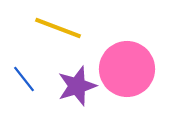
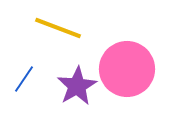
blue line: rotated 72 degrees clockwise
purple star: rotated 12 degrees counterclockwise
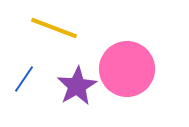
yellow line: moved 4 px left
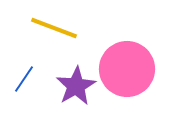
purple star: moved 1 px left
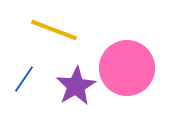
yellow line: moved 2 px down
pink circle: moved 1 px up
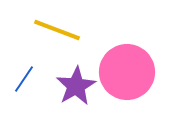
yellow line: moved 3 px right
pink circle: moved 4 px down
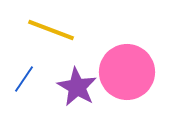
yellow line: moved 6 px left
purple star: moved 1 px right, 1 px down; rotated 12 degrees counterclockwise
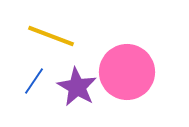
yellow line: moved 6 px down
blue line: moved 10 px right, 2 px down
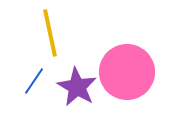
yellow line: moved 1 px left, 3 px up; rotated 57 degrees clockwise
